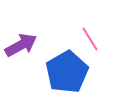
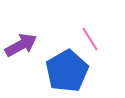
blue pentagon: moved 1 px up
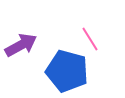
blue pentagon: rotated 27 degrees counterclockwise
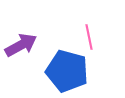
pink line: moved 1 px left, 2 px up; rotated 20 degrees clockwise
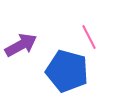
pink line: rotated 15 degrees counterclockwise
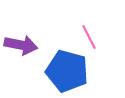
purple arrow: rotated 40 degrees clockwise
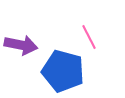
blue pentagon: moved 4 px left
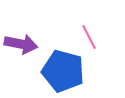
purple arrow: moved 1 px up
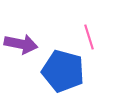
pink line: rotated 10 degrees clockwise
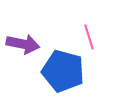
purple arrow: moved 2 px right
